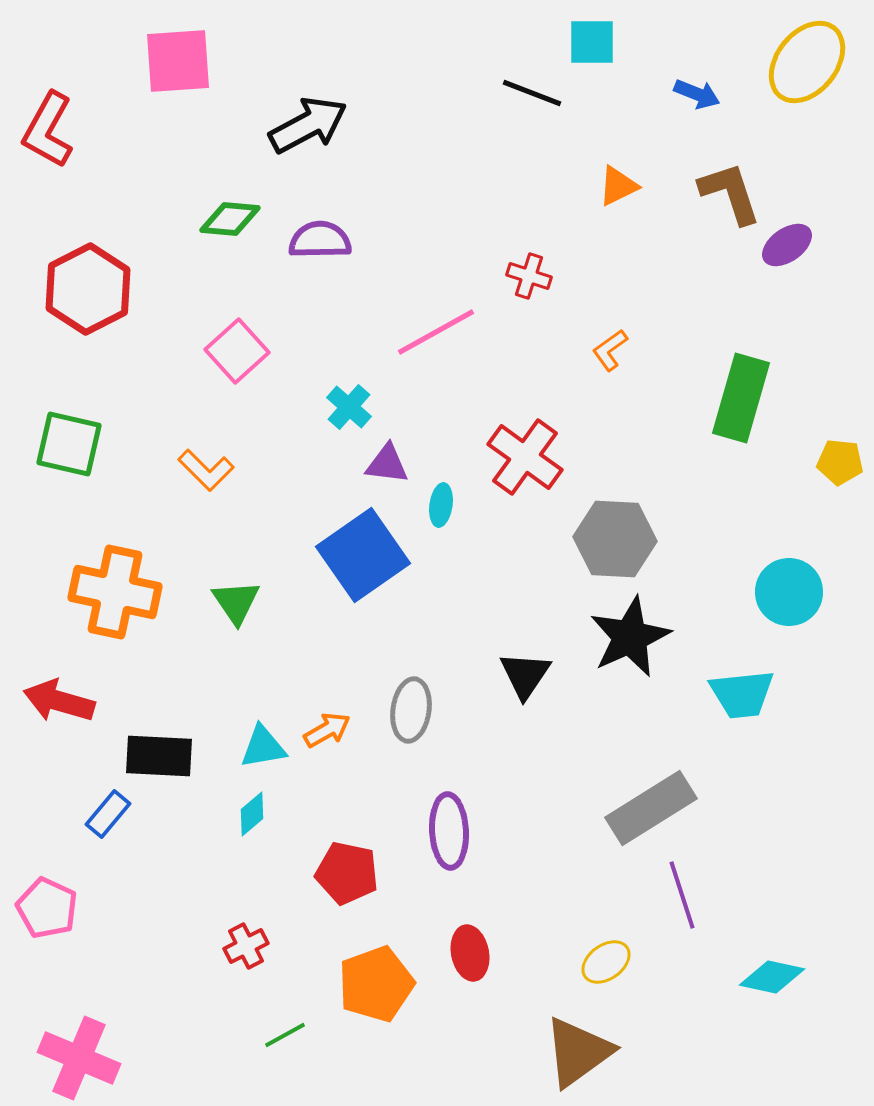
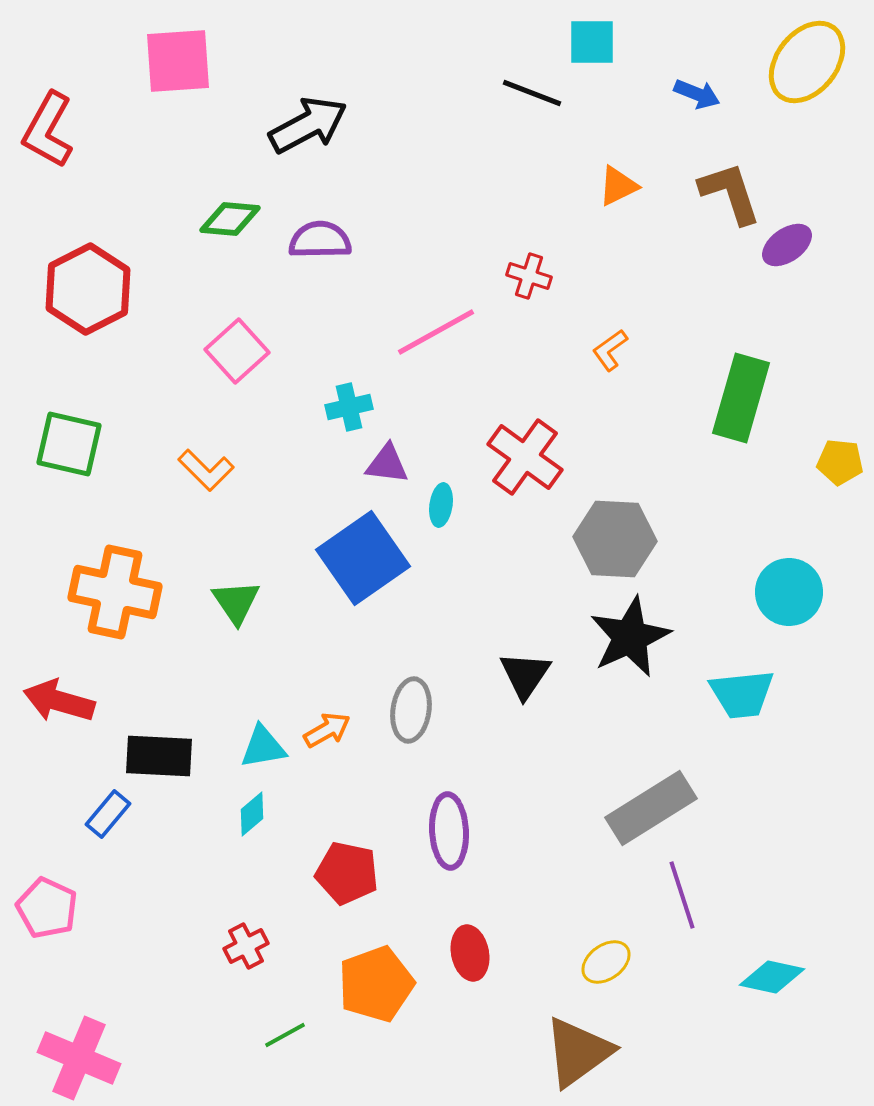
cyan cross at (349, 407): rotated 36 degrees clockwise
blue square at (363, 555): moved 3 px down
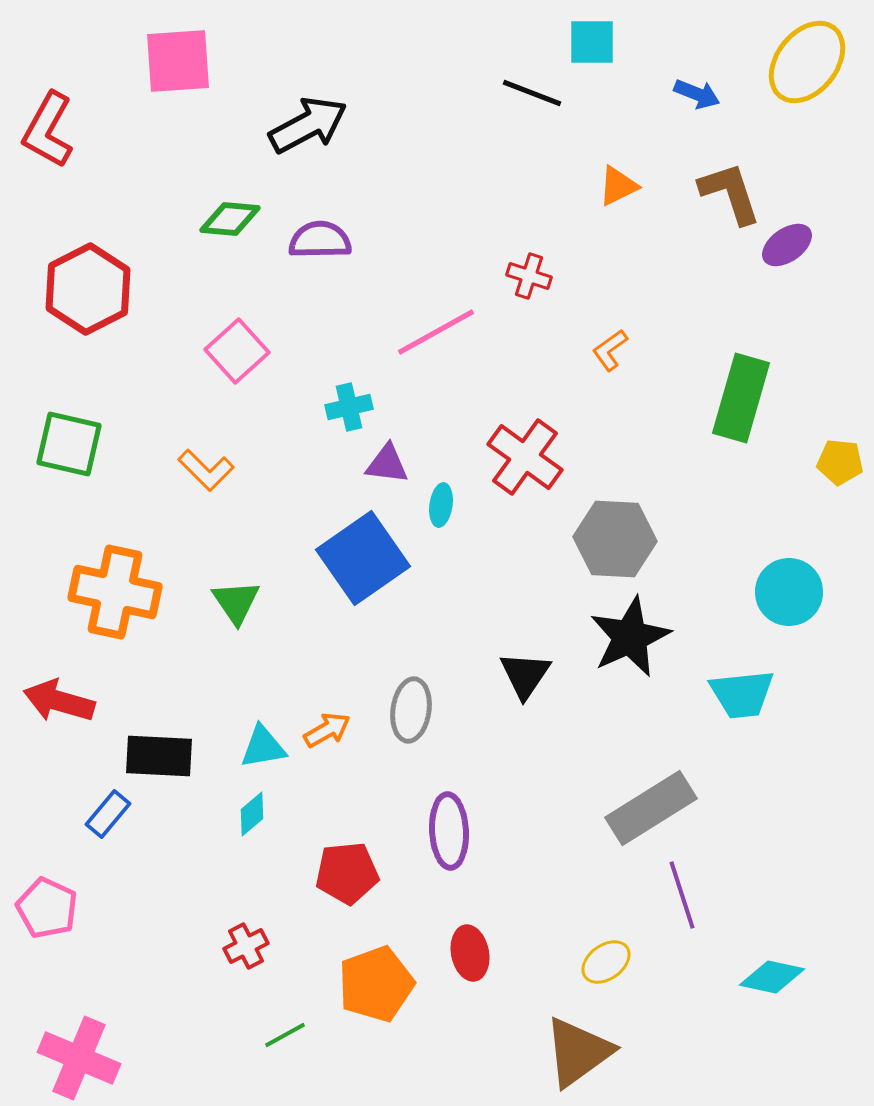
red pentagon at (347, 873): rotated 18 degrees counterclockwise
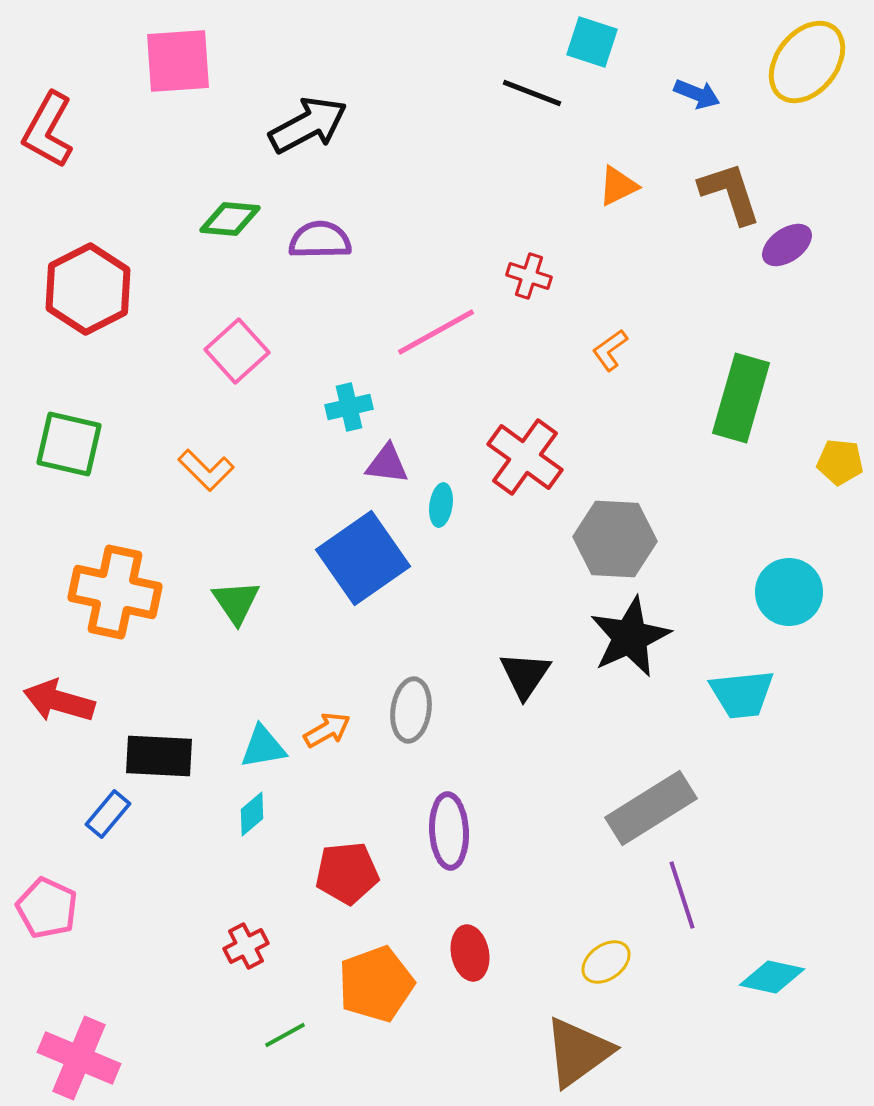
cyan square at (592, 42): rotated 18 degrees clockwise
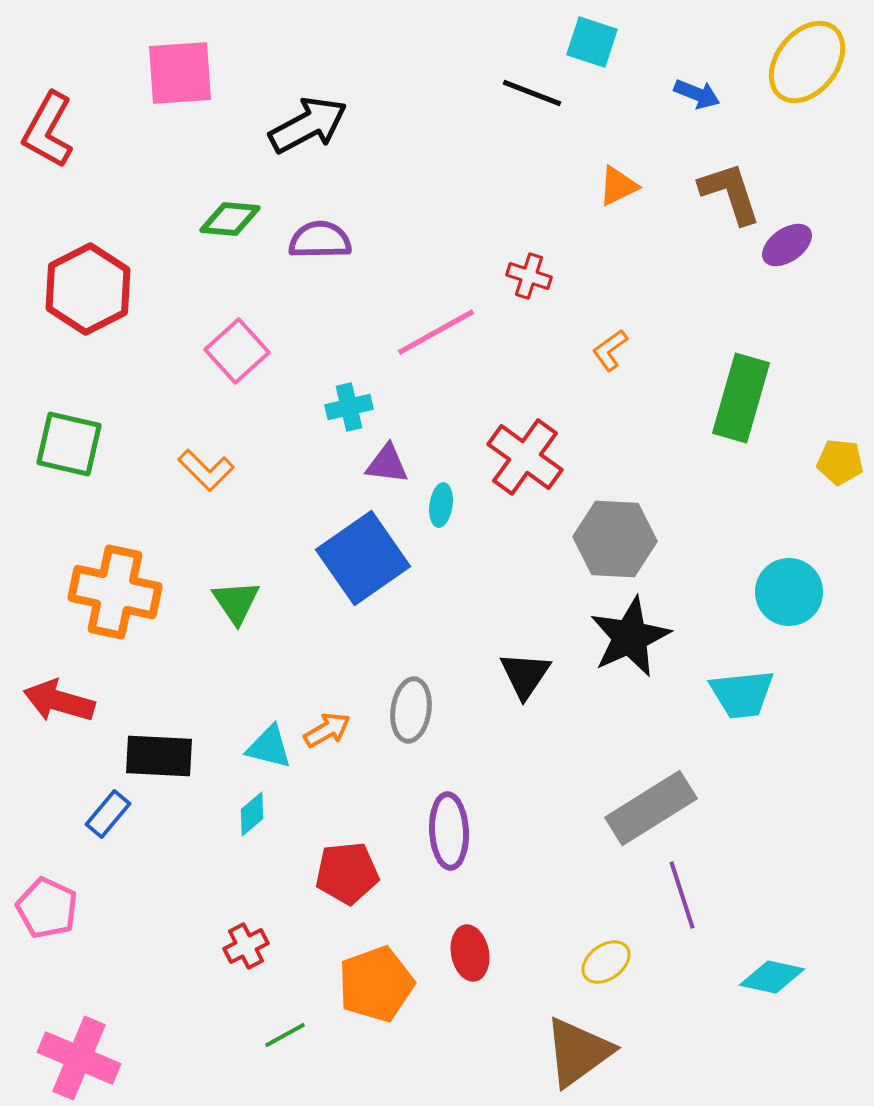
pink square at (178, 61): moved 2 px right, 12 px down
cyan triangle at (263, 747): moved 6 px right; rotated 24 degrees clockwise
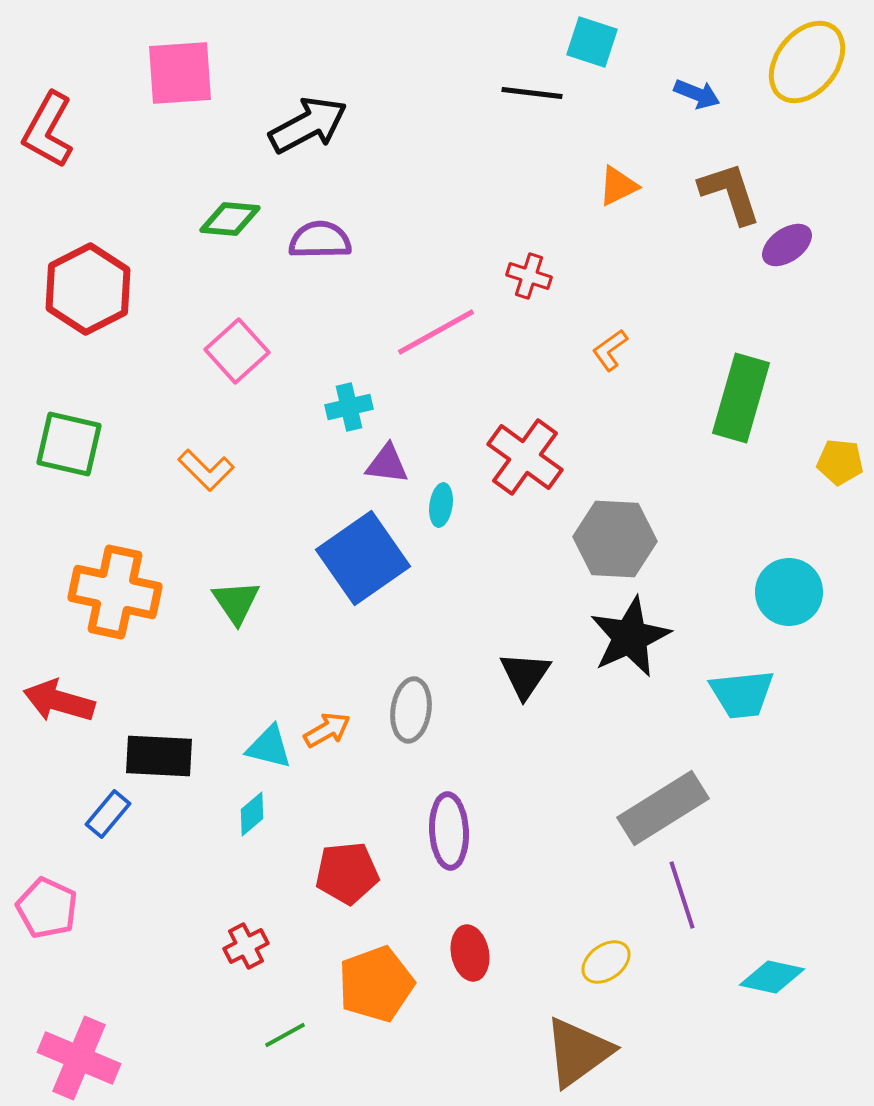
black line at (532, 93): rotated 14 degrees counterclockwise
gray rectangle at (651, 808): moved 12 px right
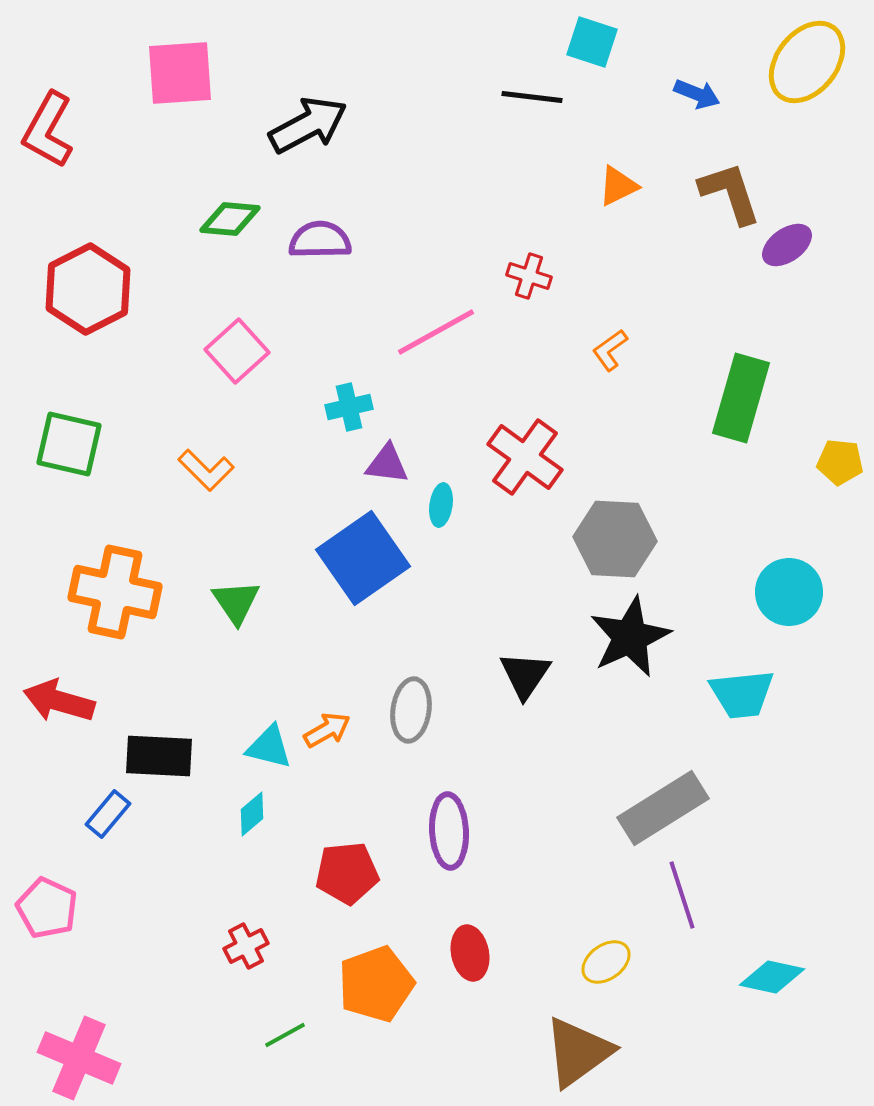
black line at (532, 93): moved 4 px down
